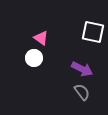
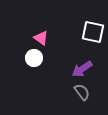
purple arrow: rotated 120 degrees clockwise
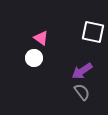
purple arrow: moved 2 px down
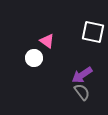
pink triangle: moved 6 px right, 3 px down
purple arrow: moved 4 px down
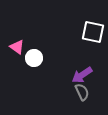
pink triangle: moved 30 px left, 6 px down
gray semicircle: rotated 12 degrees clockwise
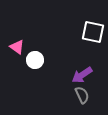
white circle: moved 1 px right, 2 px down
gray semicircle: moved 3 px down
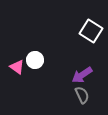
white square: moved 2 px left, 1 px up; rotated 20 degrees clockwise
pink triangle: moved 20 px down
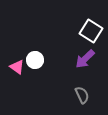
purple arrow: moved 3 px right, 16 px up; rotated 10 degrees counterclockwise
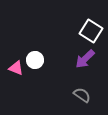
pink triangle: moved 1 px left, 1 px down; rotated 14 degrees counterclockwise
gray semicircle: rotated 30 degrees counterclockwise
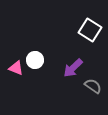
white square: moved 1 px left, 1 px up
purple arrow: moved 12 px left, 9 px down
gray semicircle: moved 11 px right, 9 px up
